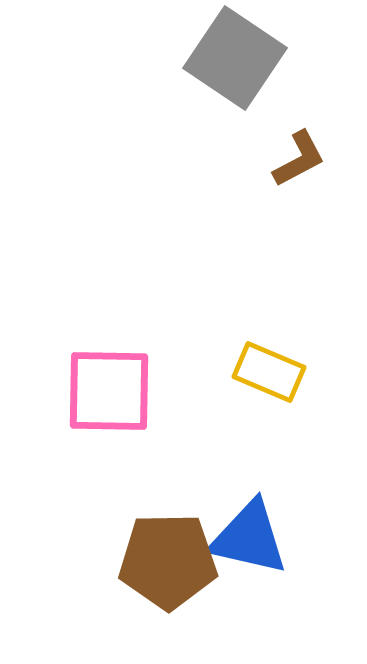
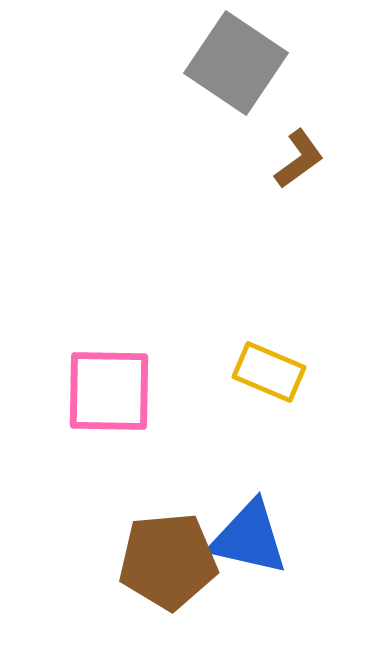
gray square: moved 1 px right, 5 px down
brown L-shape: rotated 8 degrees counterclockwise
brown pentagon: rotated 4 degrees counterclockwise
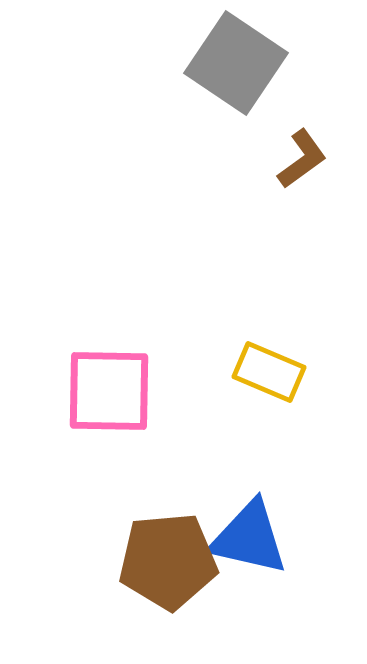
brown L-shape: moved 3 px right
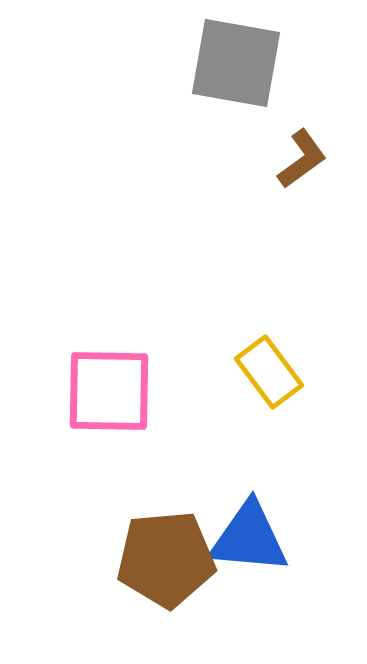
gray square: rotated 24 degrees counterclockwise
yellow rectangle: rotated 30 degrees clockwise
blue triangle: rotated 8 degrees counterclockwise
brown pentagon: moved 2 px left, 2 px up
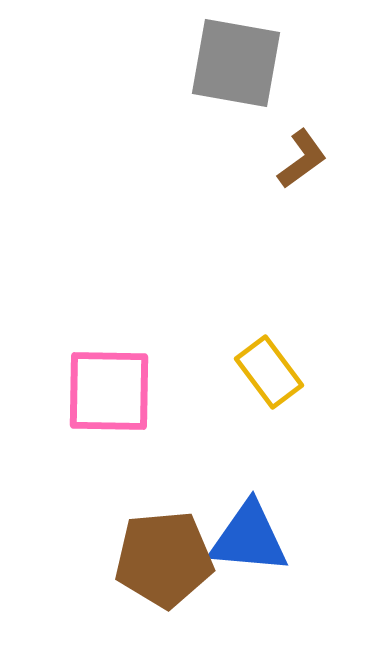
brown pentagon: moved 2 px left
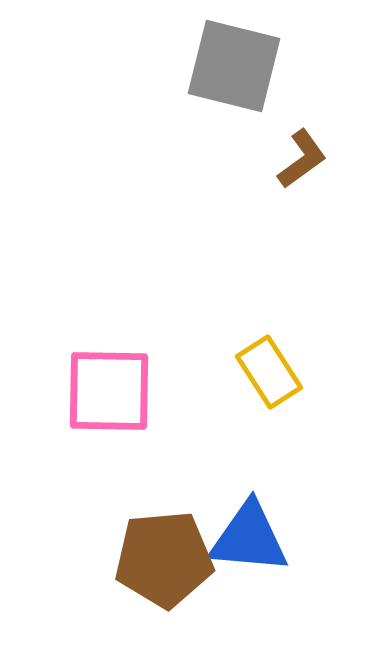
gray square: moved 2 px left, 3 px down; rotated 4 degrees clockwise
yellow rectangle: rotated 4 degrees clockwise
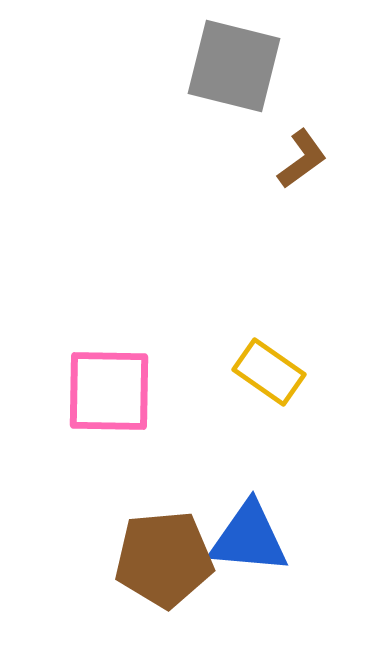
yellow rectangle: rotated 22 degrees counterclockwise
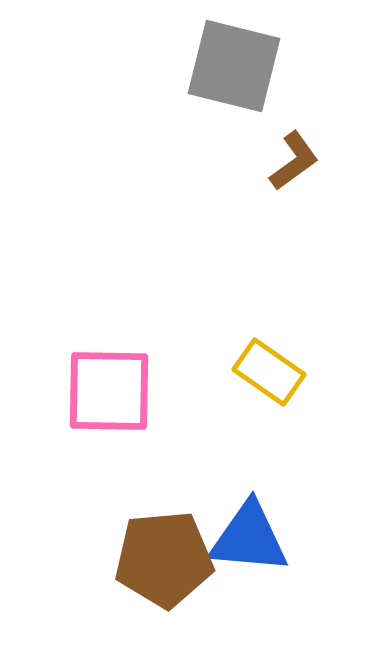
brown L-shape: moved 8 px left, 2 px down
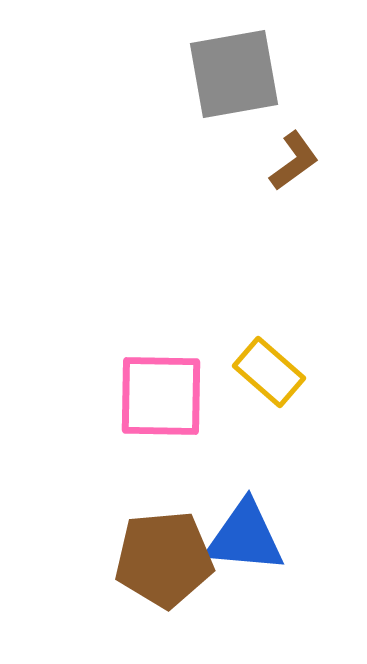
gray square: moved 8 px down; rotated 24 degrees counterclockwise
yellow rectangle: rotated 6 degrees clockwise
pink square: moved 52 px right, 5 px down
blue triangle: moved 4 px left, 1 px up
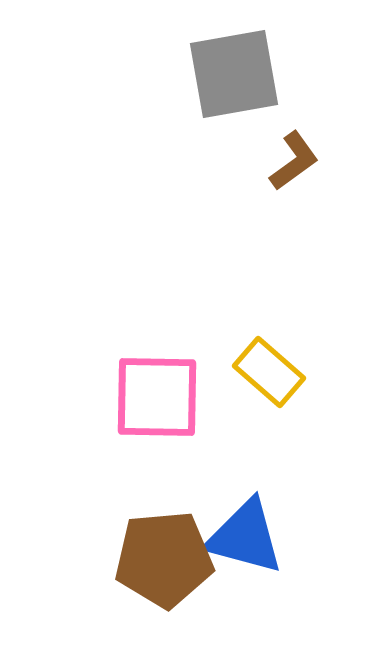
pink square: moved 4 px left, 1 px down
blue triangle: rotated 10 degrees clockwise
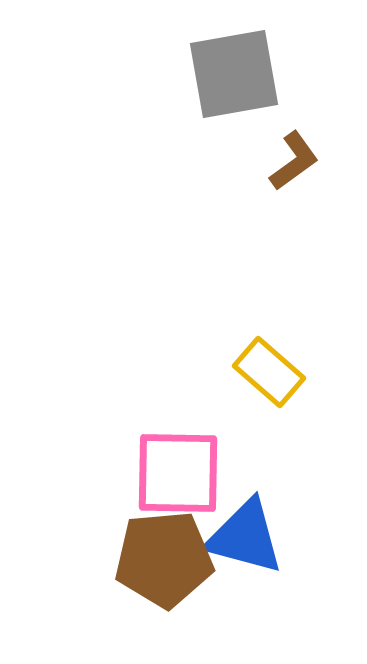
pink square: moved 21 px right, 76 px down
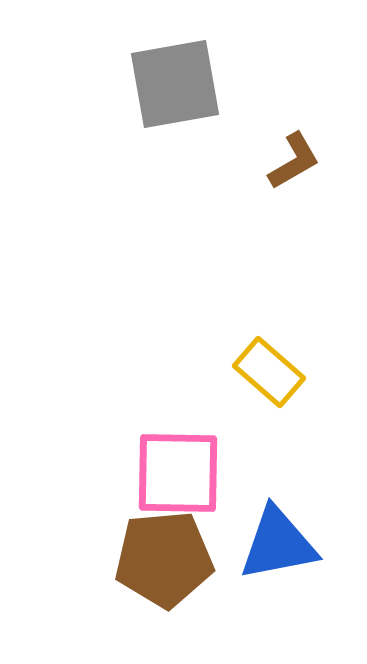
gray square: moved 59 px left, 10 px down
brown L-shape: rotated 6 degrees clockwise
blue triangle: moved 33 px right, 7 px down; rotated 26 degrees counterclockwise
